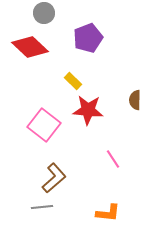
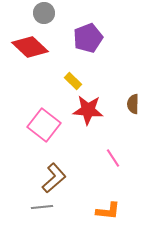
brown semicircle: moved 2 px left, 4 px down
pink line: moved 1 px up
orange L-shape: moved 2 px up
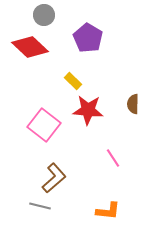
gray circle: moved 2 px down
purple pentagon: rotated 20 degrees counterclockwise
gray line: moved 2 px left, 1 px up; rotated 20 degrees clockwise
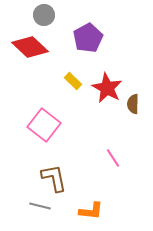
purple pentagon: rotated 12 degrees clockwise
red star: moved 19 px right, 22 px up; rotated 24 degrees clockwise
brown L-shape: rotated 60 degrees counterclockwise
orange L-shape: moved 17 px left
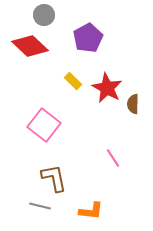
red diamond: moved 1 px up
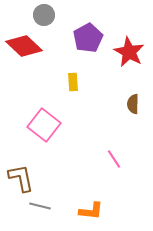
red diamond: moved 6 px left
yellow rectangle: moved 1 px down; rotated 42 degrees clockwise
red star: moved 22 px right, 36 px up
pink line: moved 1 px right, 1 px down
brown L-shape: moved 33 px left
